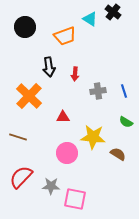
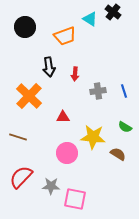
green semicircle: moved 1 px left, 5 px down
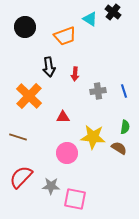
green semicircle: rotated 112 degrees counterclockwise
brown semicircle: moved 1 px right, 6 px up
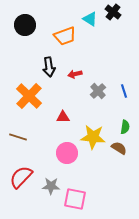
black circle: moved 2 px up
red arrow: rotated 72 degrees clockwise
gray cross: rotated 35 degrees counterclockwise
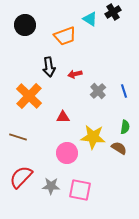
black cross: rotated 21 degrees clockwise
pink square: moved 5 px right, 9 px up
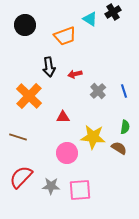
pink square: rotated 15 degrees counterclockwise
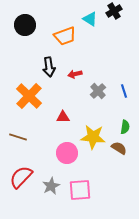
black cross: moved 1 px right, 1 px up
gray star: rotated 30 degrees counterclockwise
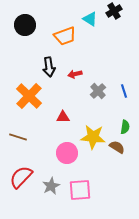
brown semicircle: moved 2 px left, 1 px up
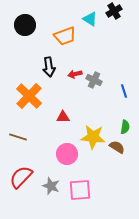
gray cross: moved 4 px left, 11 px up; rotated 21 degrees counterclockwise
pink circle: moved 1 px down
gray star: rotated 24 degrees counterclockwise
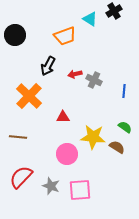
black circle: moved 10 px left, 10 px down
black arrow: moved 1 px left, 1 px up; rotated 36 degrees clockwise
blue line: rotated 24 degrees clockwise
green semicircle: rotated 64 degrees counterclockwise
brown line: rotated 12 degrees counterclockwise
